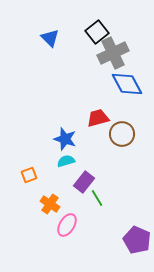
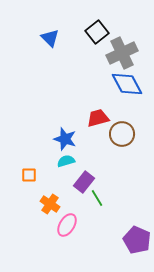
gray cross: moved 9 px right
orange square: rotated 21 degrees clockwise
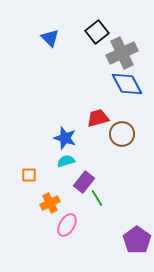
blue star: moved 1 px up
orange cross: moved 1 px up; rotated 30 degrees clockwise
purple pentagon: rotated 12 degrees clockwise
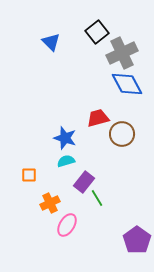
blue triangle: moved 1 px right, 4 px down
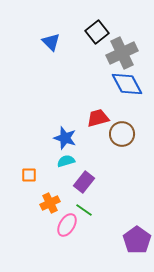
green line: moved 13 px left, 12 px down; rotated 24 degrees counterclockwise
